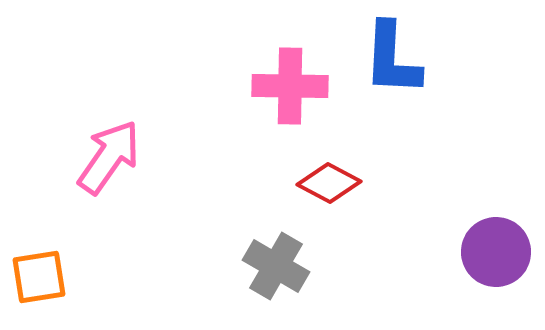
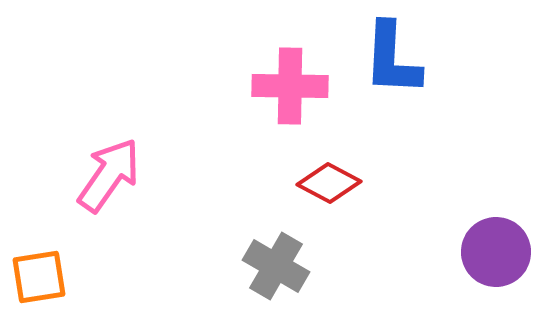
pink arrow: moved 18 px down
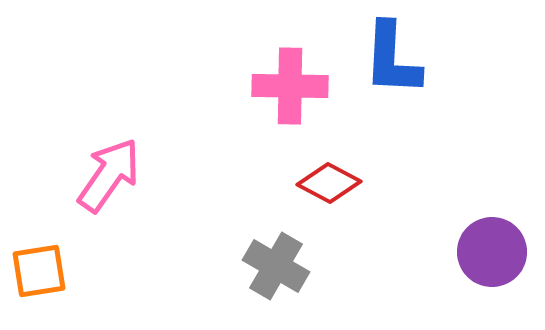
purple circle: moved 4 px left
orange square: moved 6 px up
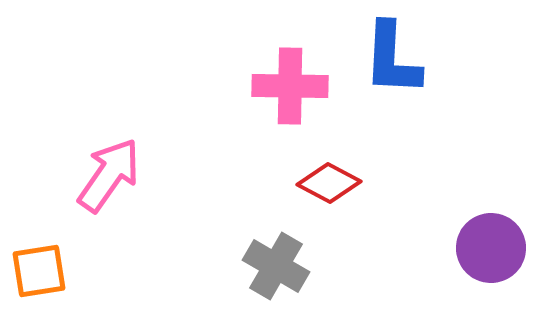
purple circle: moved 1 px left, 4 px up
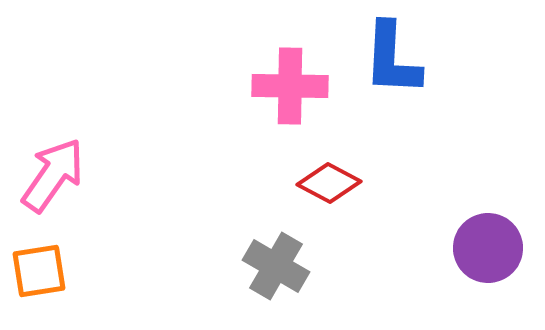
pink arrow: moved 56 px left
purple circle: moved 3 px left
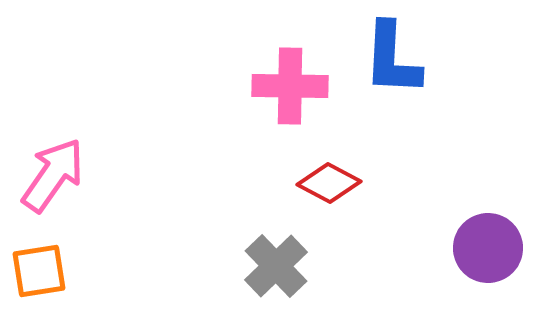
gray cross: rotated 16 degrees clockwise
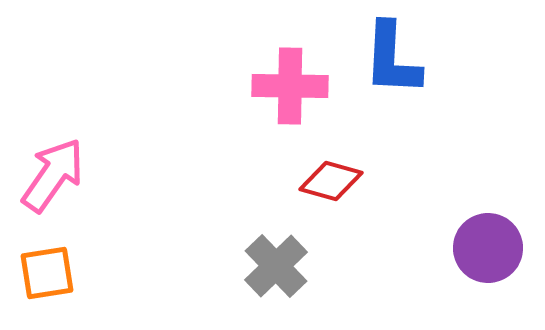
red diamond: moved 2 px right, 2 px up; rotated 12 degrees counterclockwise
orange square: moved 8 px right, 2 px down
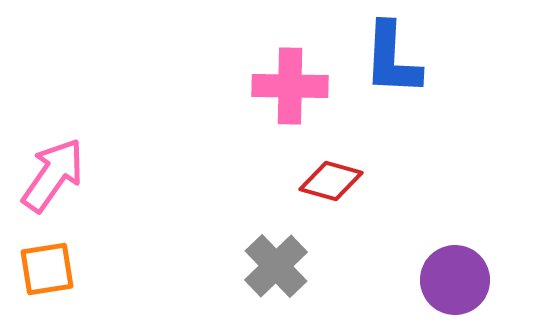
purple circle: moved 33 px left, 32 px down
orange square: moved 4 px up
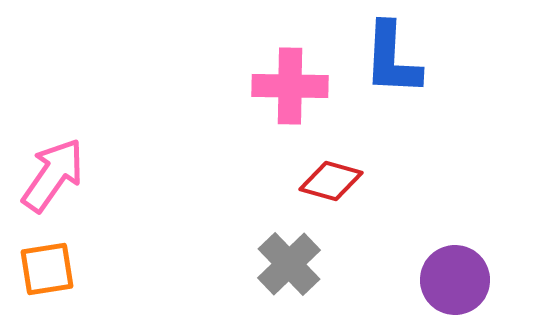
gray cross: moved 13 px right, 2 px up
